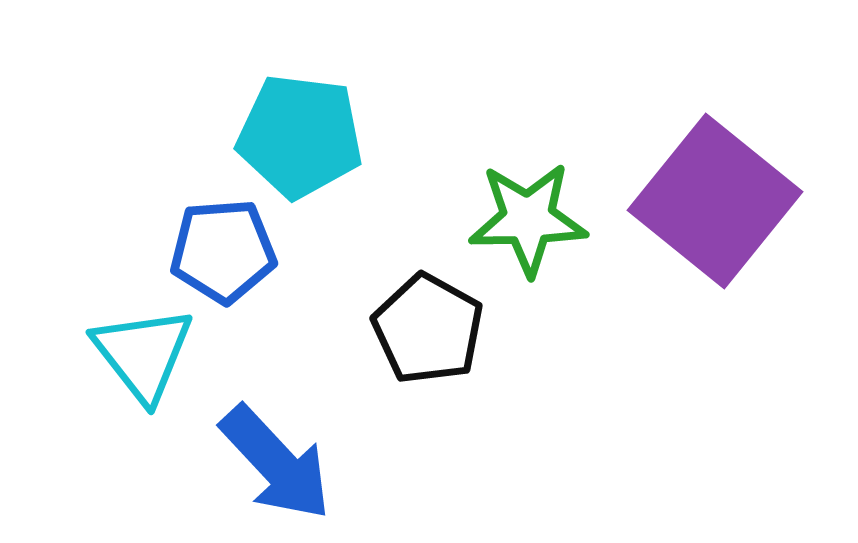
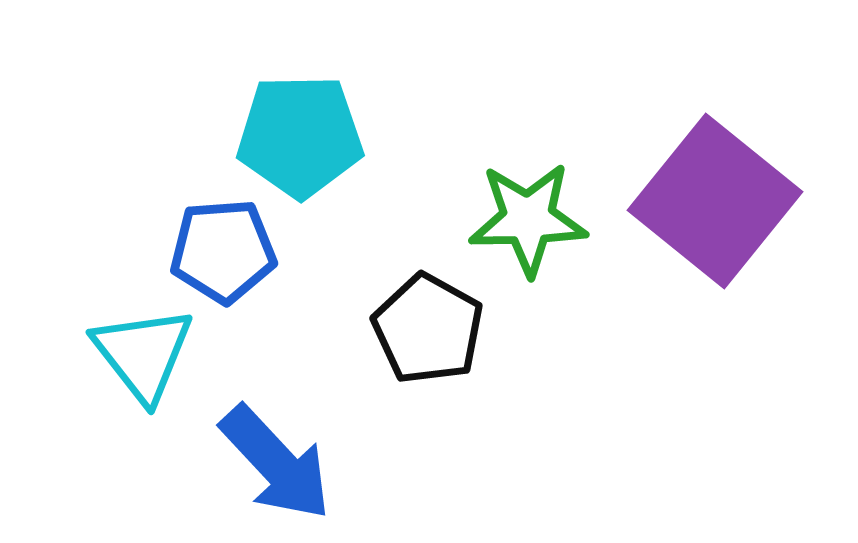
cyan pentagon: rotated 8 degrees counterclockwise
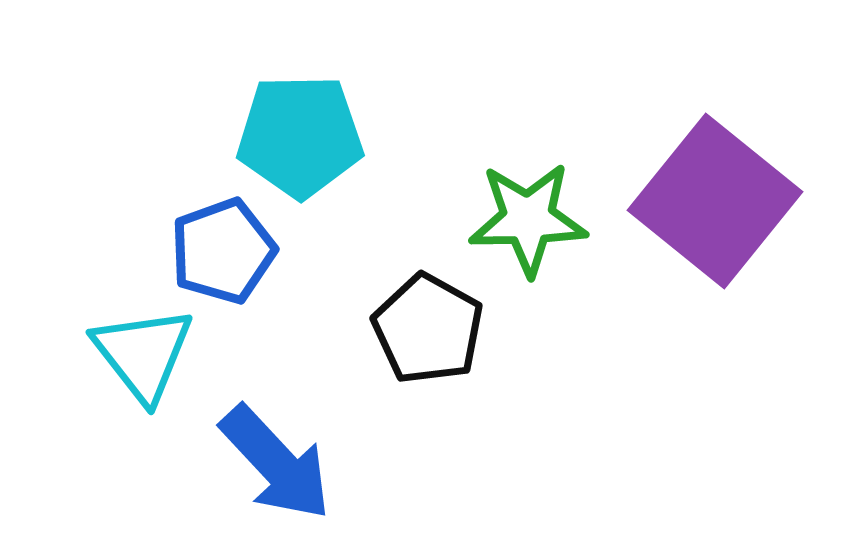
blue pentagon: rotated 16 degrees counterclockwise
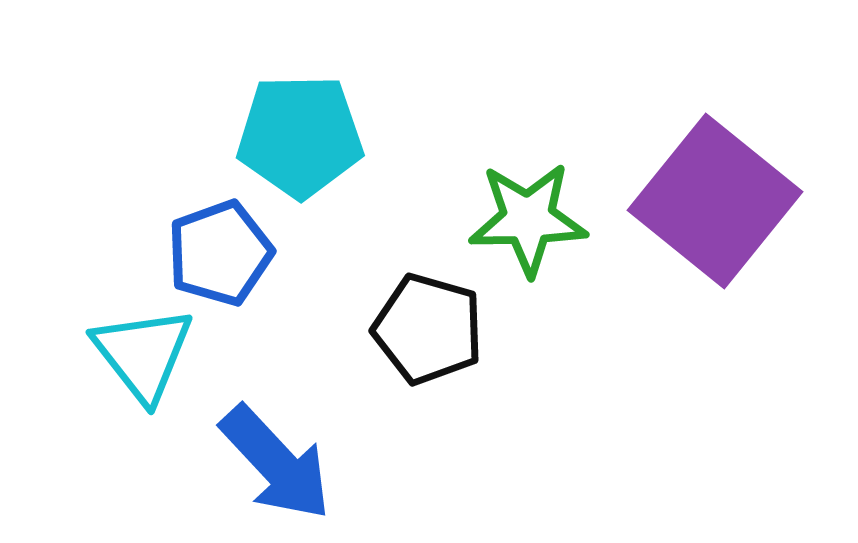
blue pentagon: moved 3 px left, 2 px down
black pentagon: rotated 13 degrees counterclockwise
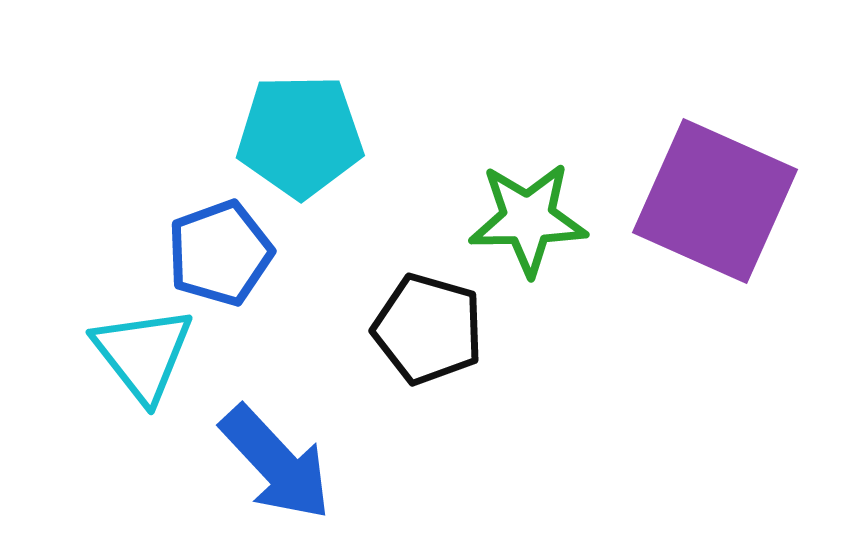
purple square: rotated 15 degrees counterclockwise
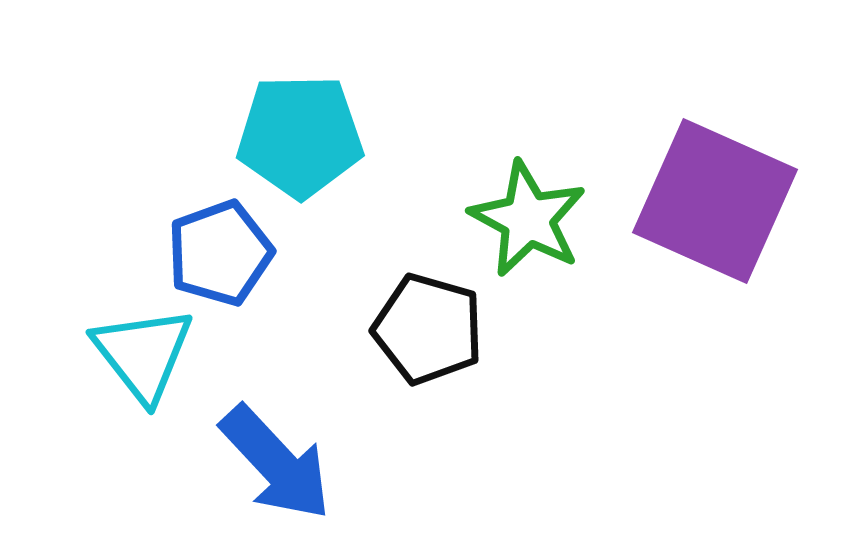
green star: rotated 29 degrees clockwise
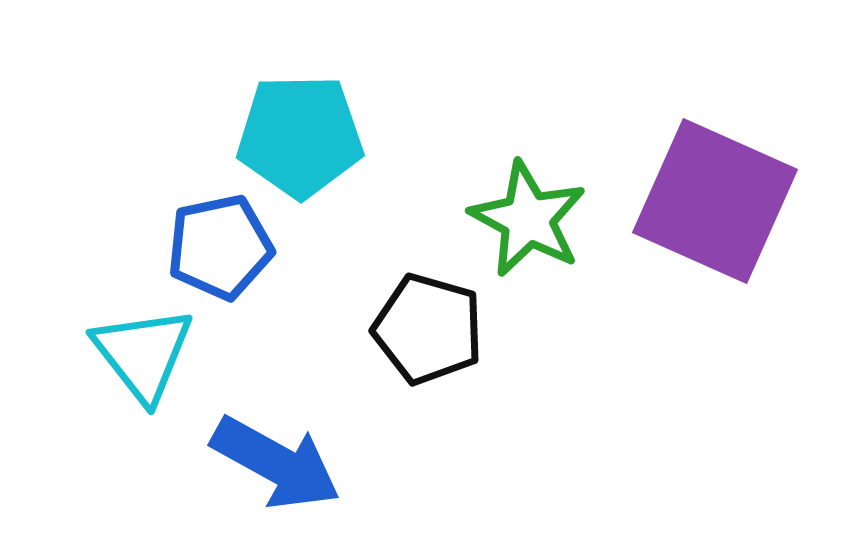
blue pentagon: moved 6 px up; rotated 8 degrees clockwise
blue arrow: rotated 18 degrees counterclockwise
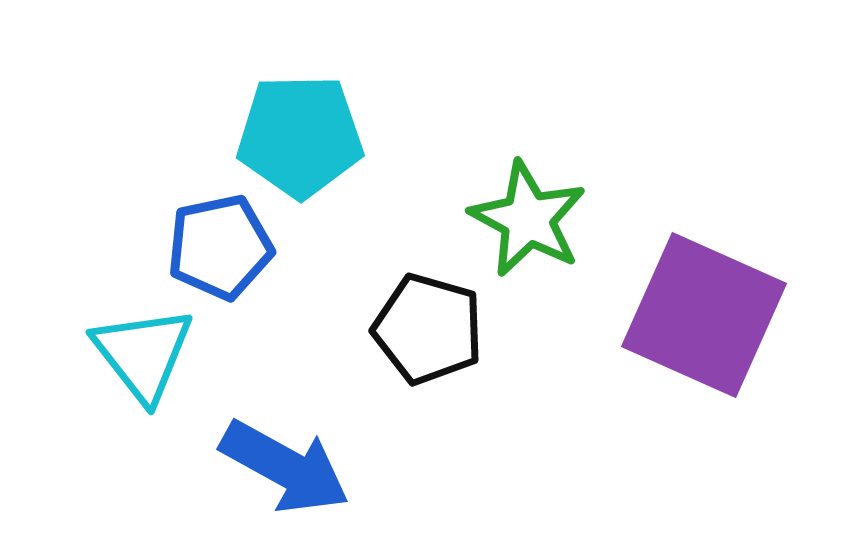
purple square: moved 11 px left, 114 px down
blue arrow: moved 9 px right, 4 px down
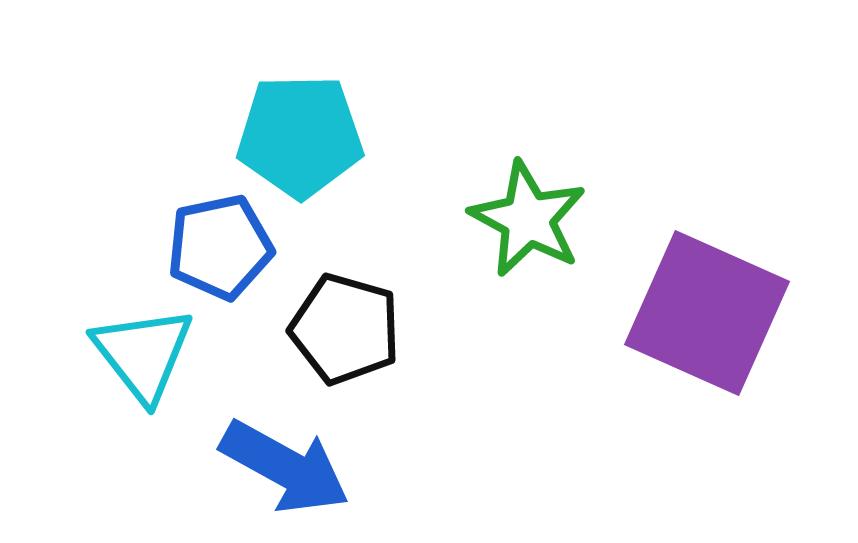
purple square: moved 3 px right, 2 px up
black pentagon: moved 83 px left
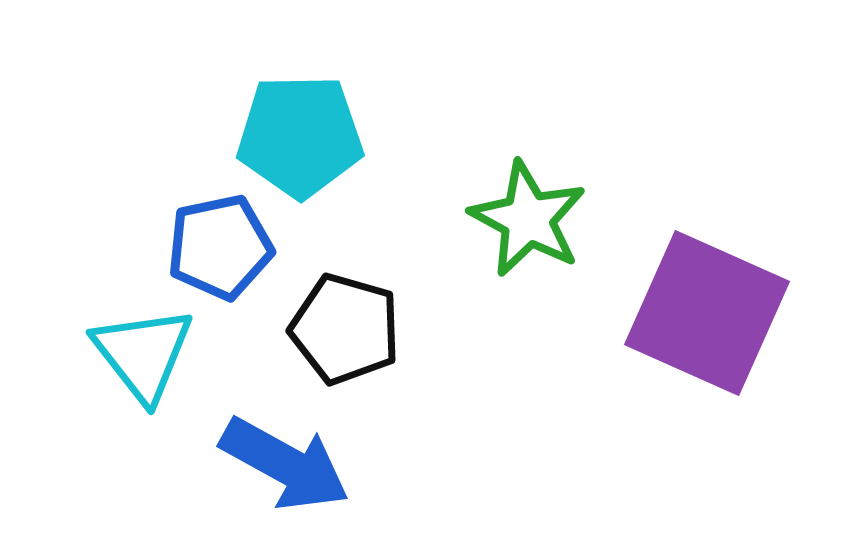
blue arrow: moved 3 px up
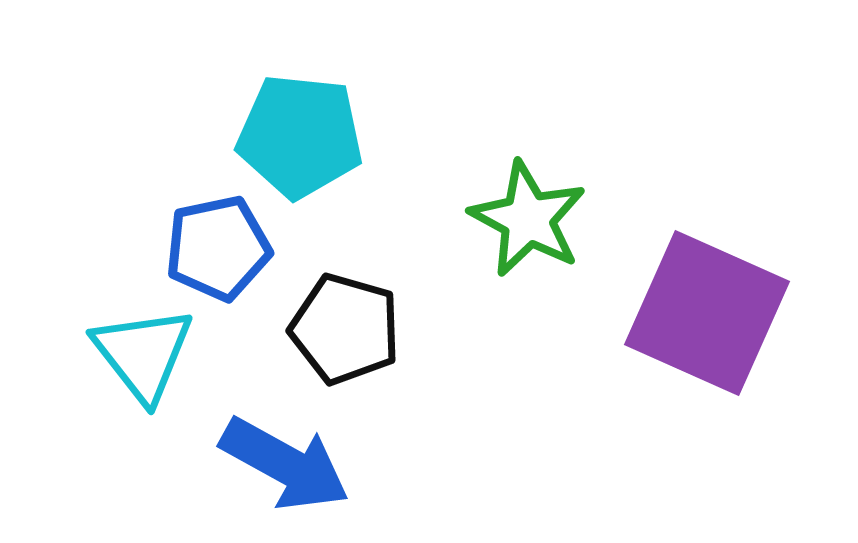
cyan pentagon: rotated 7 degrees clockwise
blue pentagon: moved 2 px left, 1 px down
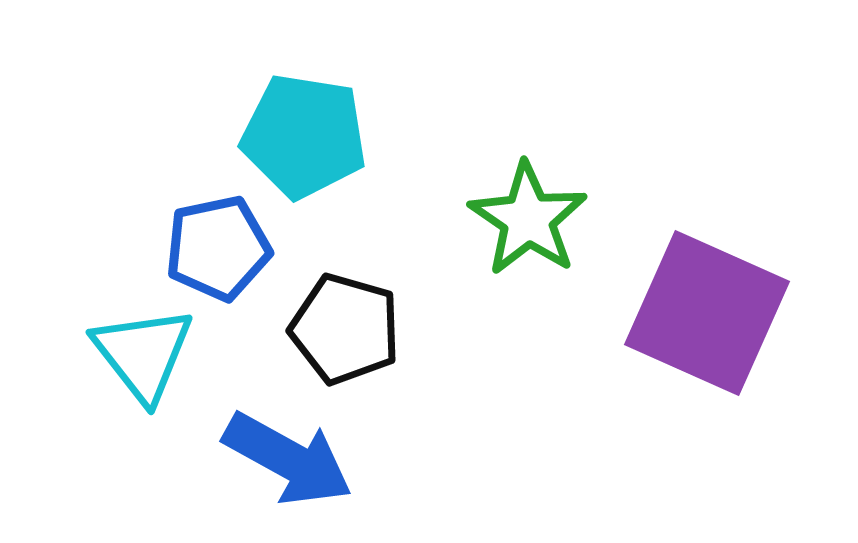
cyan pentagon: moved 4 px right; rotated 3 degrees clockwise
green star: rotated 6 degrees clockwise
blue arrow: moved 3 px right, 5 px up
